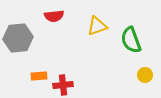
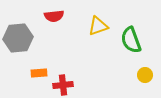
yellow triangle: moved 1 px right
orange rectangle: moved 3 px up
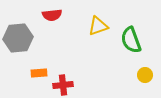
red semicircle: moved 2 px left, 1 px up
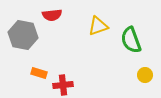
gray hexagon: moved 5 px right, 3 px up; rotated 16 degrees clockwise
orange rectangle: rotated 21 degrees clockwise
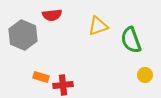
gray hexagon: rotated 12 degrees clockwise
orange rectangle: moved 2 px right, 4 px down
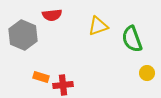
green semicircle: moved 1 px right, 1 px up
yellow circle: moved 2 px right, 2 px up
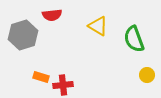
yellow triangle: rotated 50 degrees clockwise
gray hexagon: rotated 20 degrees clockwise
green semicircle: moved 2 px right
yellow circle: moved 2 px down
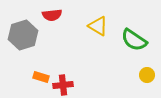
green semicircle: moved 1 px down; rotated 36 degrees counterclockwise
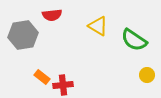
gray hexagon: rotated 8 degrees clockwise
orange rectangle: moved 1 px right; rotated 21 degrees clockwise
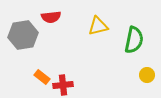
red semicircle: moved 1 px left, 2 px down
yellow triangle: rotated 45 degrees counterclockwise
green semicircle: rotated 112 degrees counterclockwise
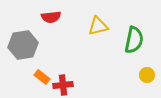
gray hexagon: moved 10 px down
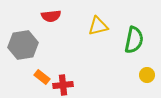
red semicircle: moved 1 px up
